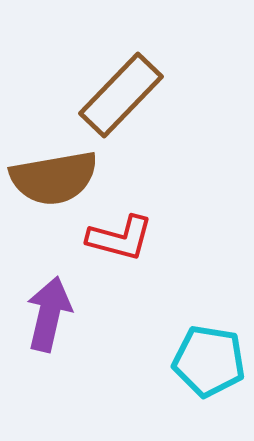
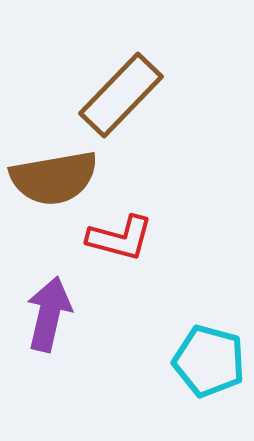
cyan pentagon: rotated 6 degrees clockwise
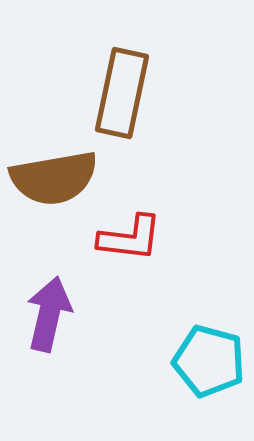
brown rectangle: moved 1 px right, 2 px up; rotated 32 degrees counterclockwise
red L-shape: moved 10 px right; rotated 8 degrees counterclockwise
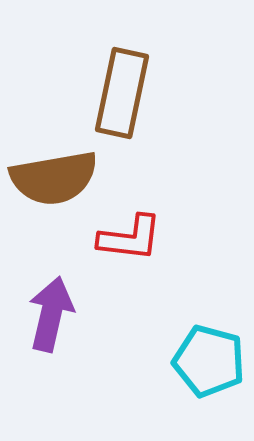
purple arrow: moved 2 px right
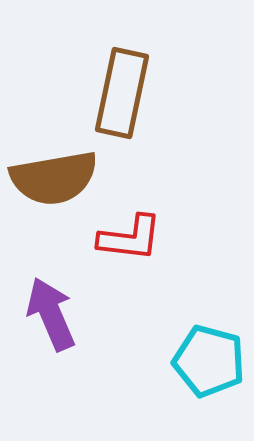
purple arrow: rotated 36 degrees counterclockwise
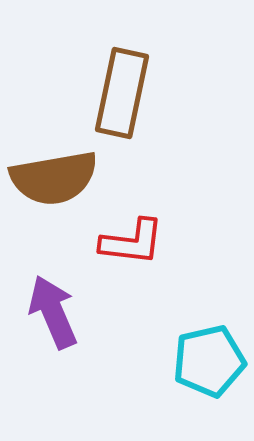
red L-shape: moved 2 px right, 4 px down
purple arrow: moved 2 px right, 2 px up
cyan pentagon: rotated 28 degrees counterclockwise
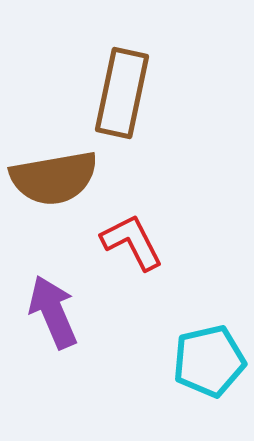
red L-shape: rotated 124 degrees counterclockwise
